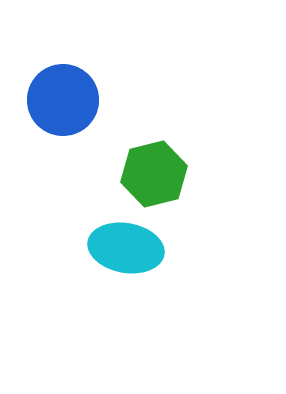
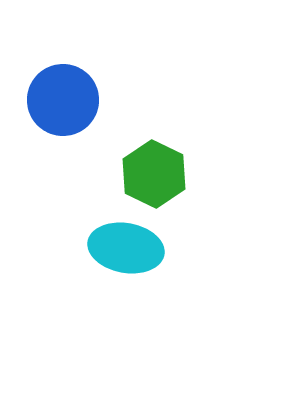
green hexagon: rotated 20 degrees counterclockwise
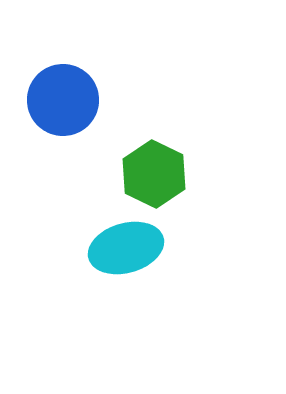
cyan ellipse: rotated 26 degrees counterclockwise
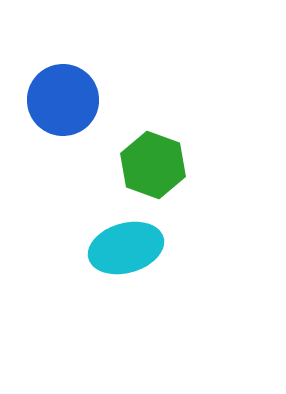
green hexagon: moved 1 px left, 9 px up; rotated 6 degrees counterclockwise
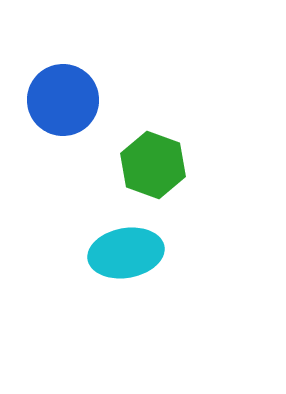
cyan ellipse: moved 5 px down; rotated 6 degrees clockwise
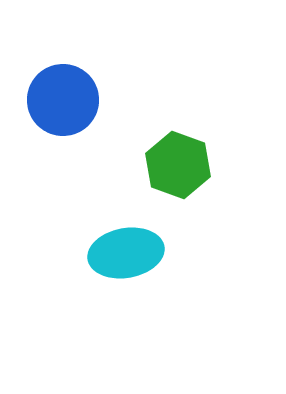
green hexagon: moved 25 px right
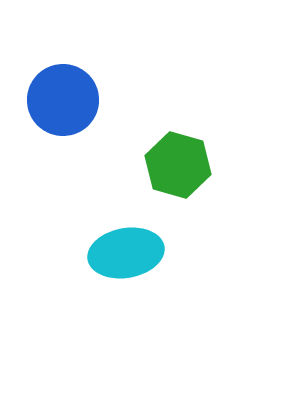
green hexagon: rotated 4 degrees counterclockwise
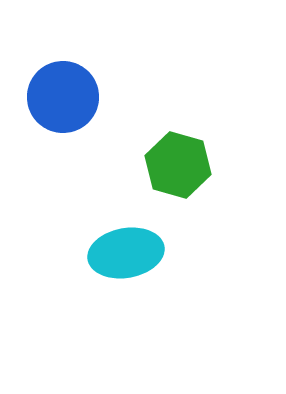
blue circle: moved 3 px up
